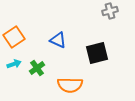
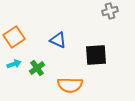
black square: moved 1 px left, 2 px down; rotated 10 degrees clockwise
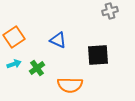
black square: moved 2 px right
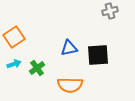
blue triangle: moved 11 px right, 8 px down; rotated 36 degrees counterclockwise
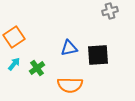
cyan arrow: rotated 32 degrees counterclockwise
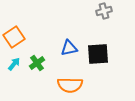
gray cross: moved 6 px left
black square: moved 1 px up
green cross: moved 5 px up
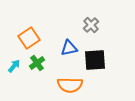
gray cross: moved 13 px left, 14 px down; rotated 28 degrees counterclockwise
orange square: moved 15 px right, 1 px down
black square: moved 3 px left, 6 px down
cyan arrow: moved 2 px down
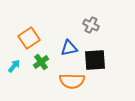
gray cross: rotated 21 degrees counterclockwise
green cross: moved 4 px right, 1 px up
orange semicircle: moved 2 px right, 4 px up
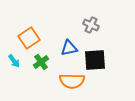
cyan arrow: moved 5 px up; rotated 104 degrees clockwise
